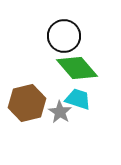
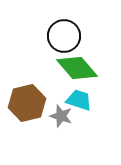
cyan trapezoid: moved 1 px right, 1 px down
gray star: moved 1 px right, 4 px down; rotated 15 degrees counterclockwise
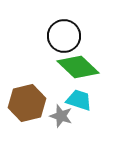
green diamond: moved 1 px right, 1 px up; rotated 6 degrees counterclockwise
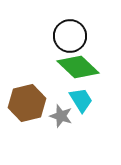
black circle: moved 6 px right
cyan trapezoid: moved 2 px right; rotated 40 degrees clockwise
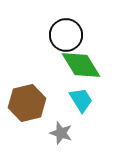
black circle: moved 4 px left, 1 px up
green diamond: moved 3 px right, 2 px up; rotated 15 degrees clockwise
gray star: moved 17 px down
